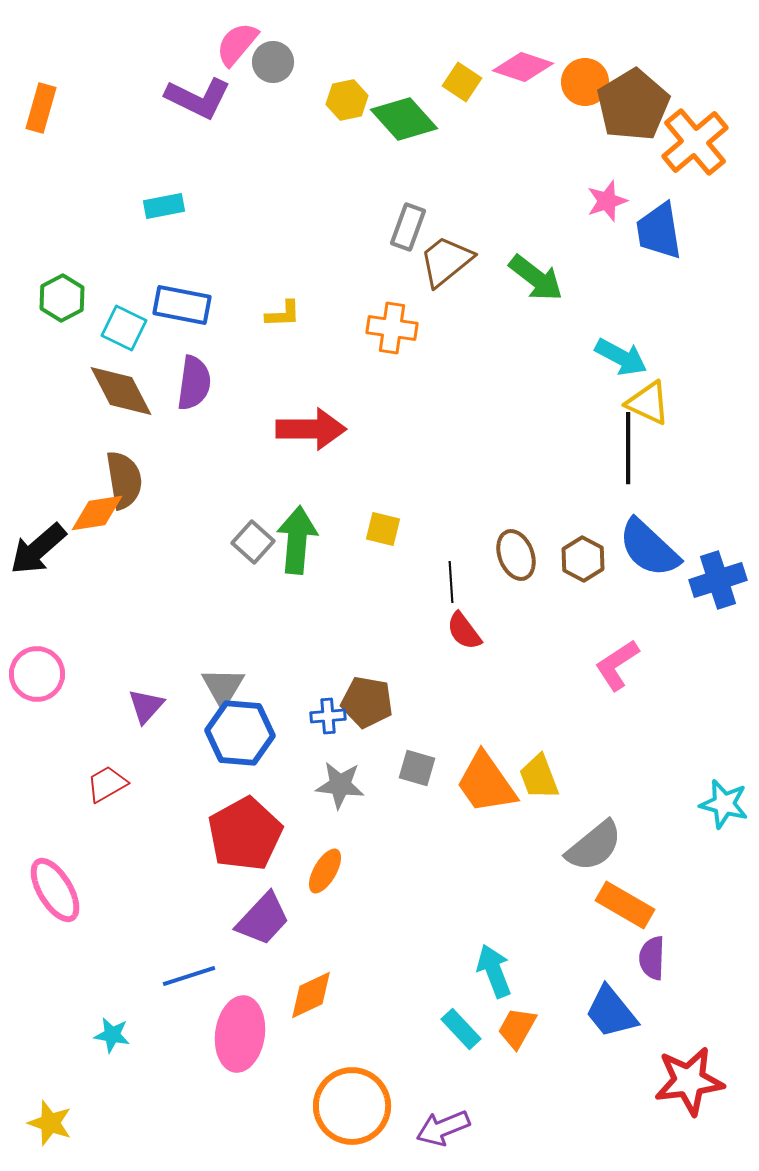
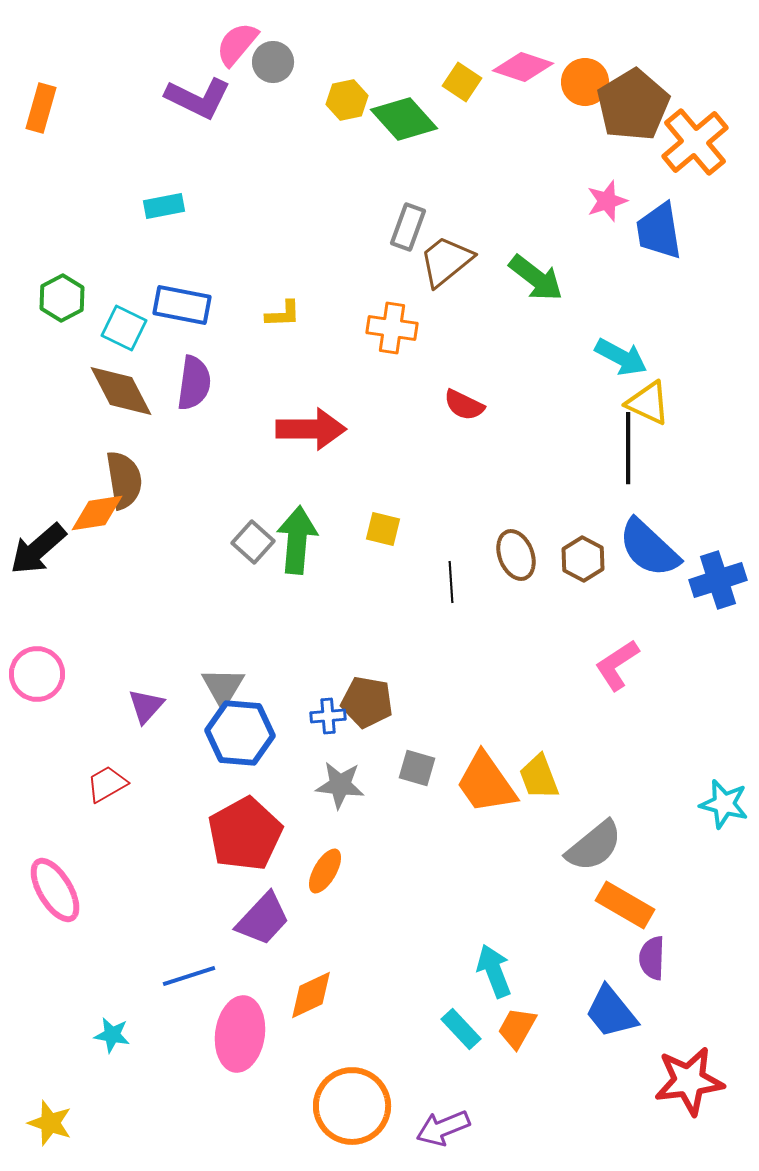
red semicircle at (464, 631): moved 226 px up; rotated 27 degrees counterclockwise
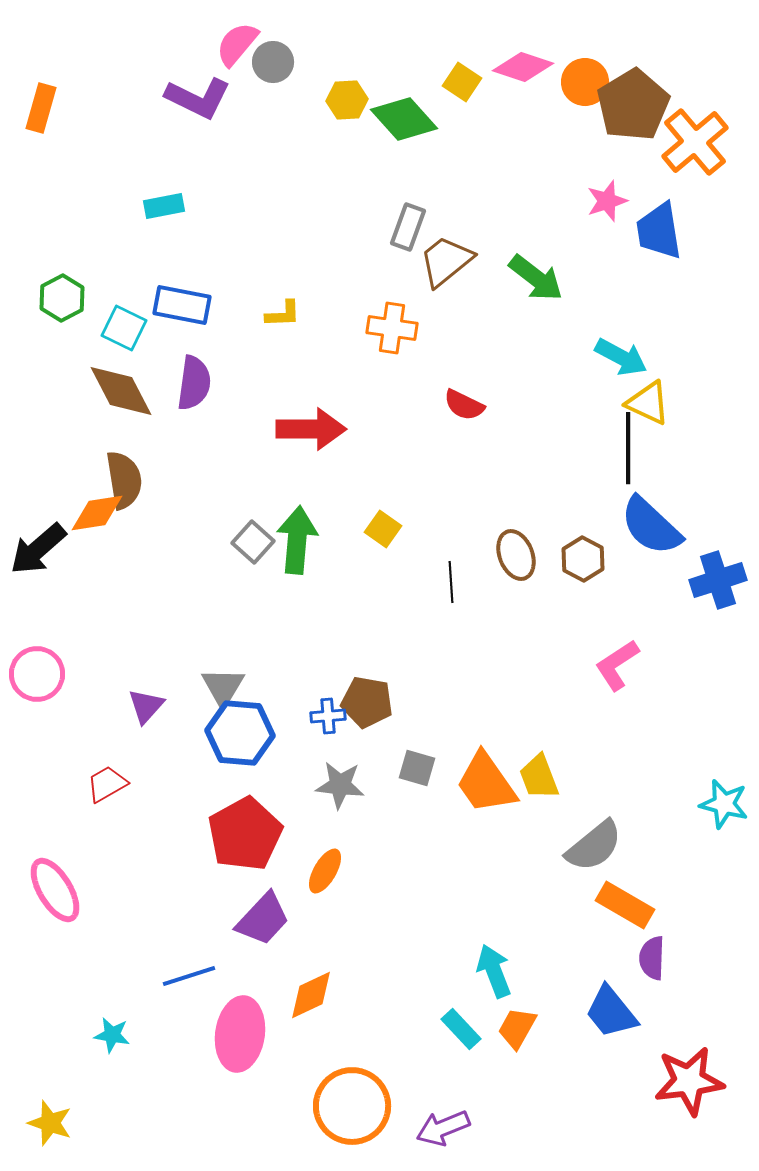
yellow hexagon at (347, 100): rotated 9 degrees clockwise
yellow square at (383, 529): rotated 21 degrees clockwise
blue semicircle at (649, 548): moved 2 px right, 22 px up
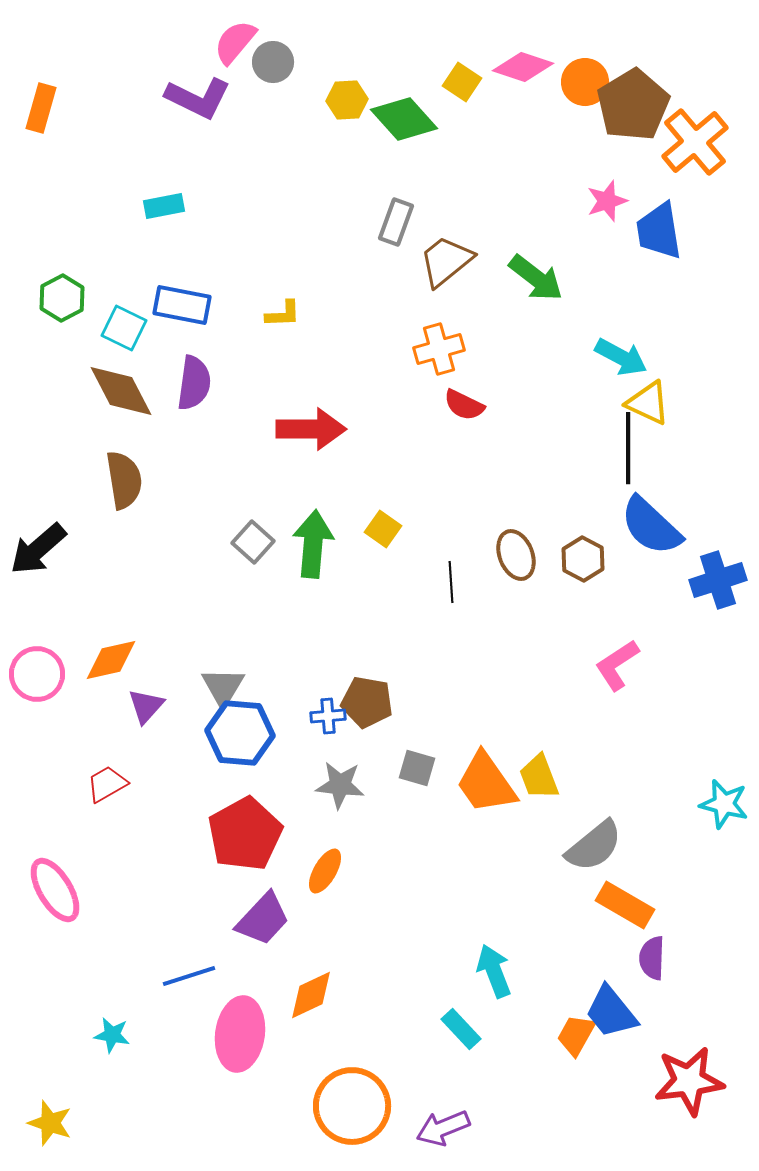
pink semicircle at (237, 44): moved 2 px left, 2 px up
gray rectangle at (408, 227): moved 12 px left, 5 px up
orange cross at (392, 328): moved 47 px right, 21 px down; rotated 24 degrees counterclockwise
orange diamond at (97, 513): moved 14 px right, 147 px down; rotated 4 degrees counterclockwise
green arrow at (297, 540): moved 16 px right, 4 px down
orange trapezoid at (517, 1028): moved 59 px right, 7 px down
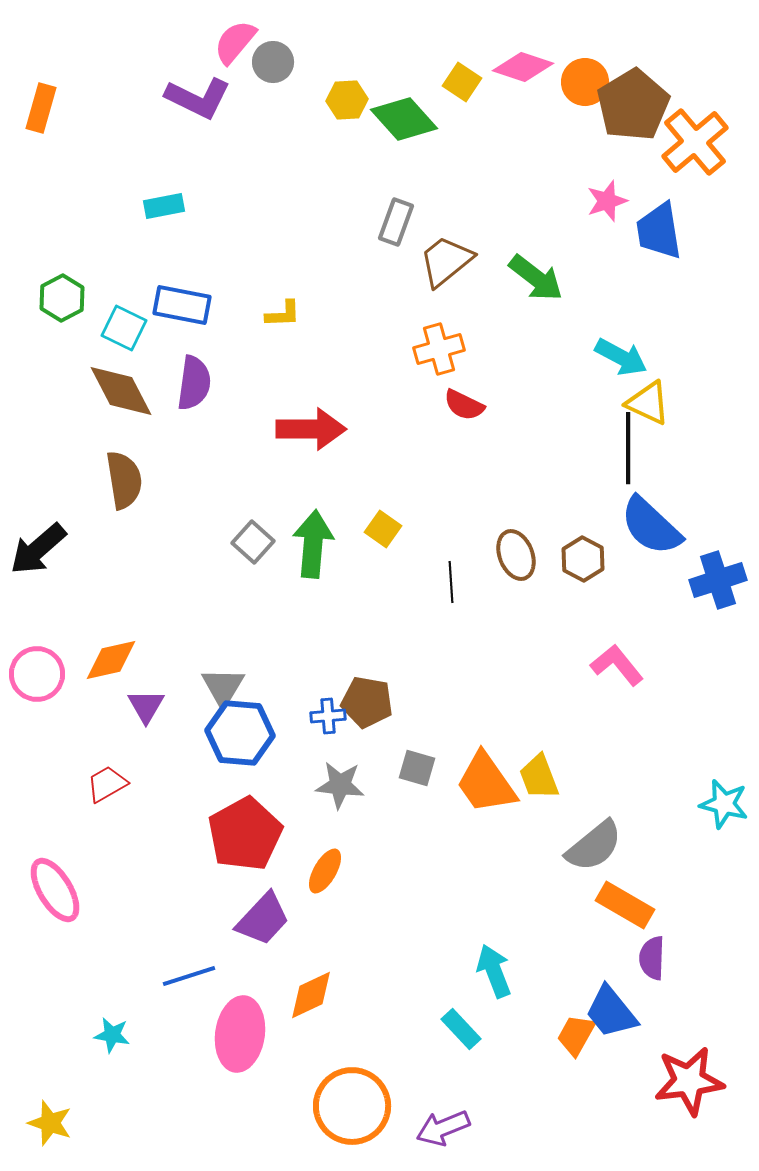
pink L-shape at (617, 665): rotated 84 degrees clockwise
purple triangle at (146, 706): rotated 12 degrees counterclockwise
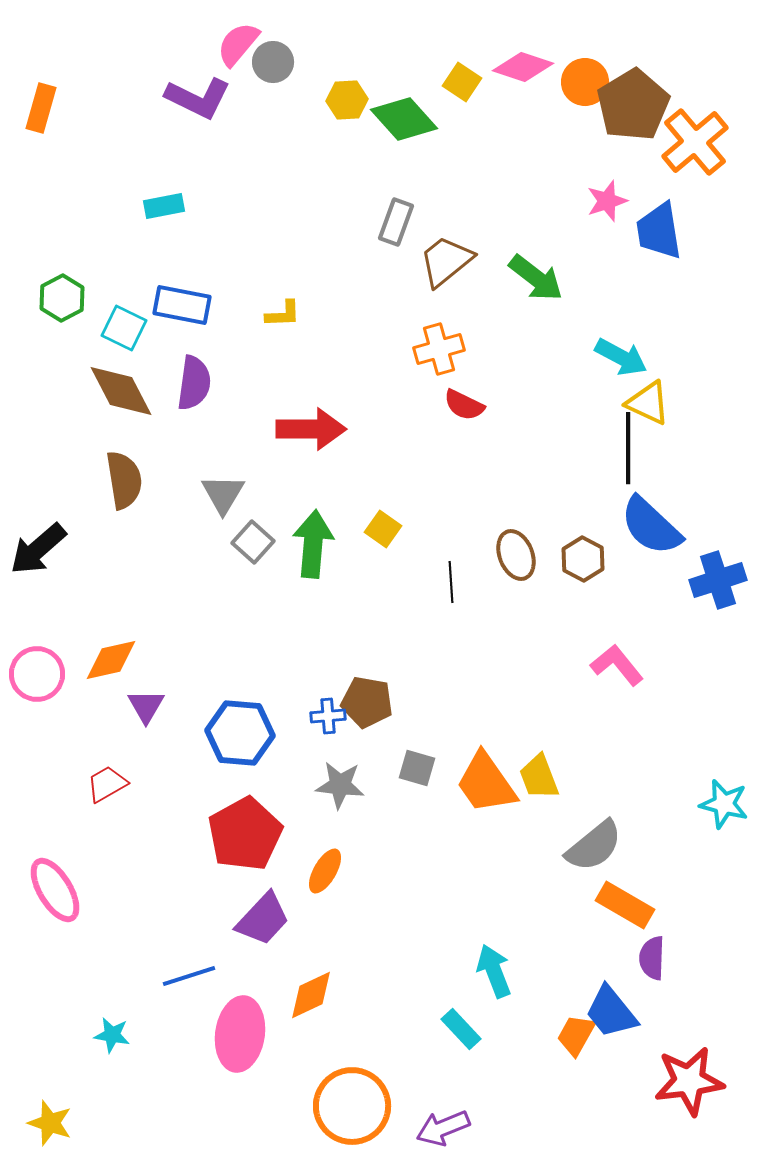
pink semicircle at (235, 42): moved 3 px right, 2 px down
gray triangle at (223, 687): moved 193 px up
